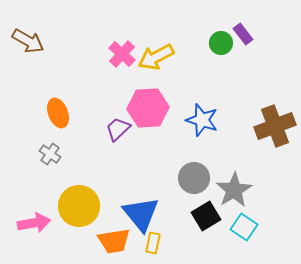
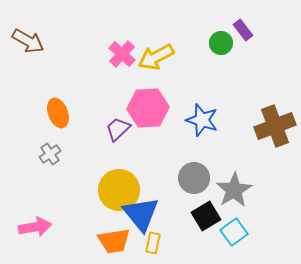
purple rectangle: moved 4 px up
gray cross: rotated 20 degrees clockwise
yellow circle: moved 40 px right, 16 px up
pink arrow: moved 1 px right, 4 px down
cyan square: moved 10 px left, 5 px down; rotated 20 degrees clockwise
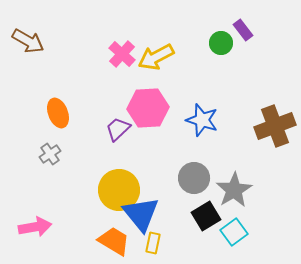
orange trapezoid: rotated 140 degrees counterclockwise
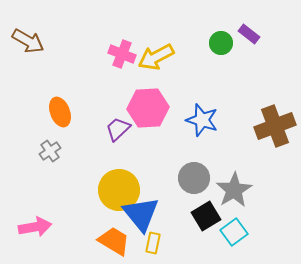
purple rectangle: moved 6 px right, 4 px down; rotated 15 degrees counterclockwise
pink cross: rotated 20 degrees counterclockwise
orange ellipse: moved 2 px right, 1 px up
gray cross: moved 3 px up
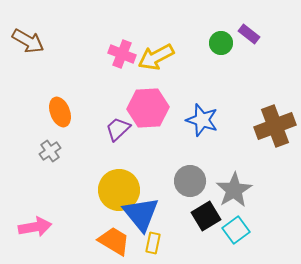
gray circle: moved 4 px left, 3 px down
cyan square: moved 2 px right, 2 px up
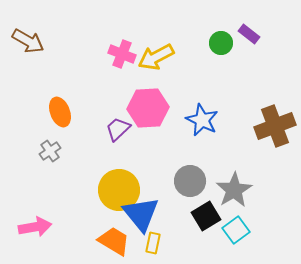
blue star: rotated 8 degrees clockwise
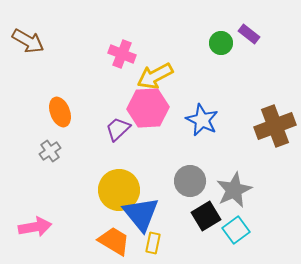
yellow arrow: moved 1 px left, 19 px down
gray star: rotated 6 degrees clockwise
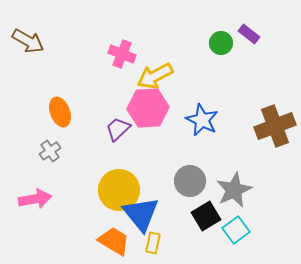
pink arrow: moved 28 px up
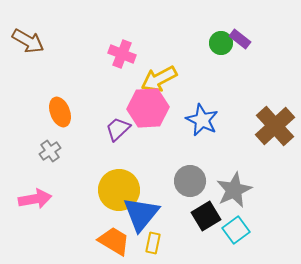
purple rectangle: moved 9 px left, 5 px down
yellow arrow: moved 4 px right, 3 px down
brown cross: rotated 21 degrees counterclockwise
blue triangle: rotated 18 degrees clockwise
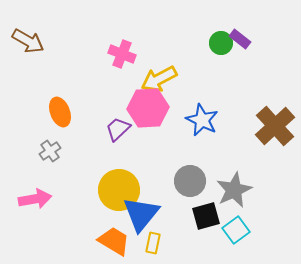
black square: rotated 16 degrees clockwise
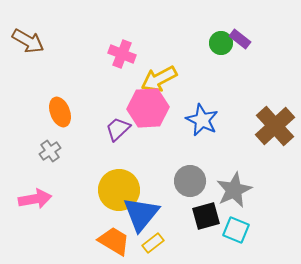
cyan square: rotated 32 degrees counterclockwise
yellow rectangle: rotated 40 degrees clockwise
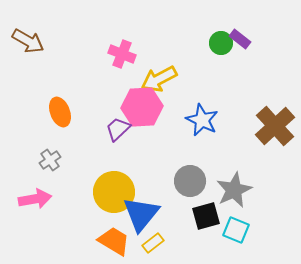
pink hexagon: moved 6 px left, 1 px up
gray cross: moved 9 px down
yellow circle: moved 5 px left, 2 px down
